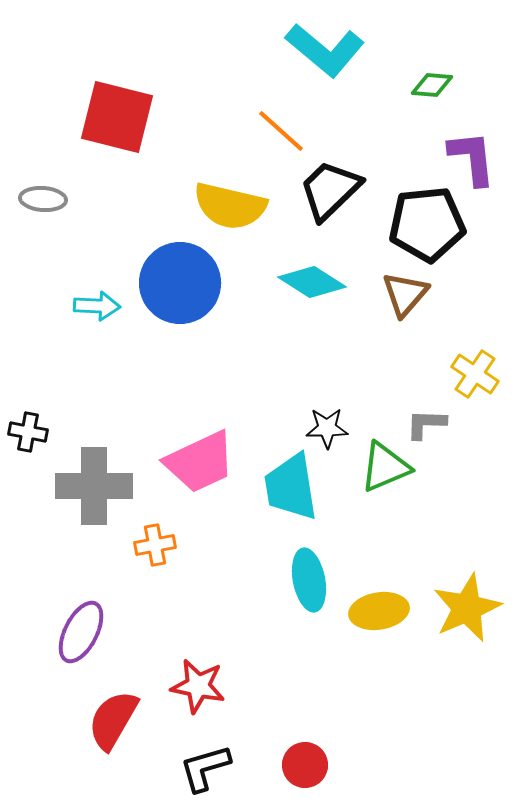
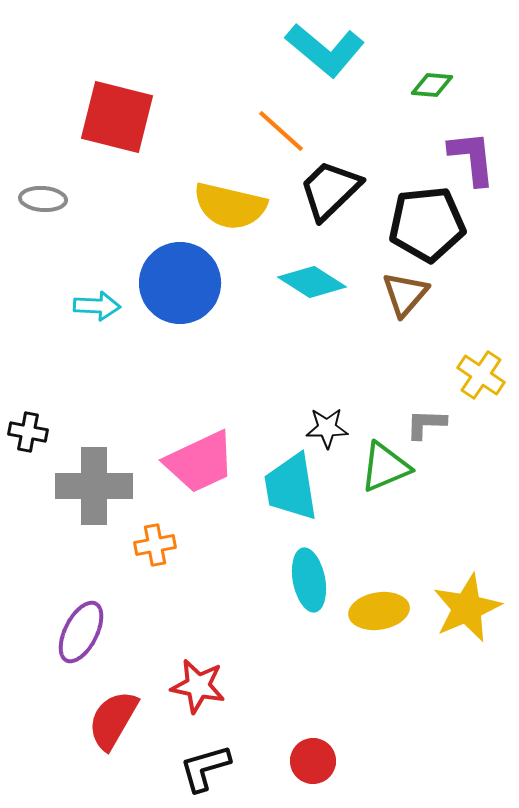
yellow cross: moved 6 px right, 1 px down
red circle: moved 8 px right, 4 px up
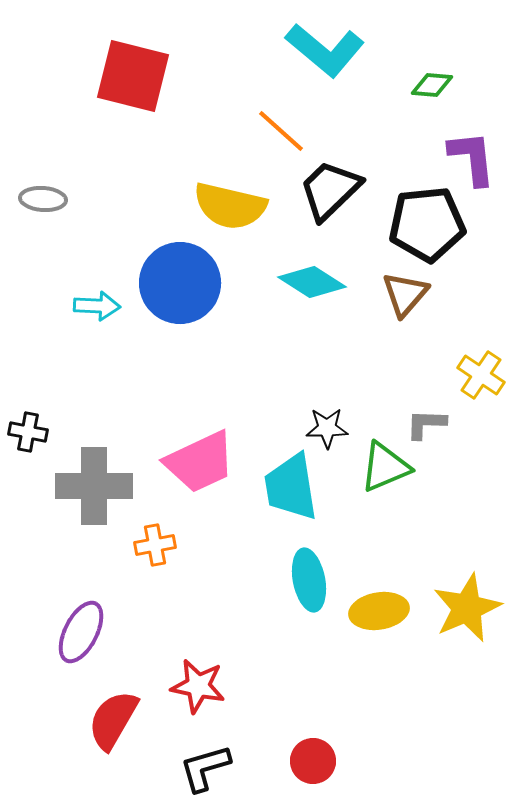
red square: moved 16 px right, 41 px up
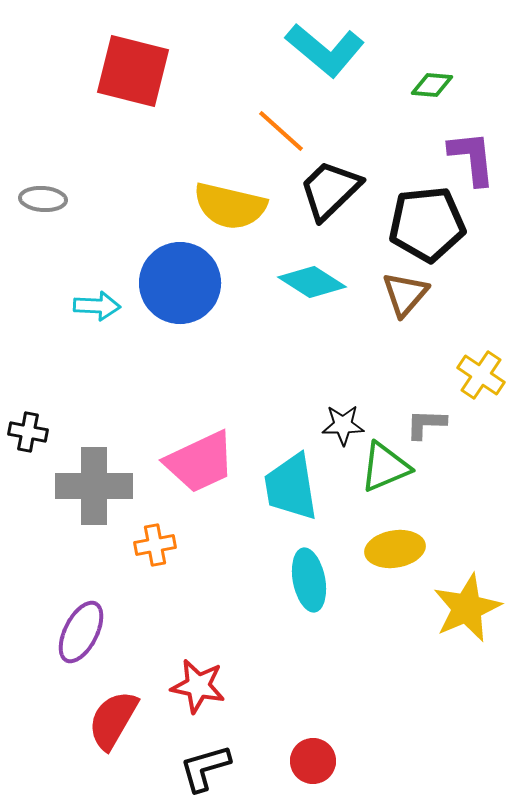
red square: moved 5 px up
black star: moved 16 px right, 3 px up
yellow ellipse: moved 16 px right, 62 px up
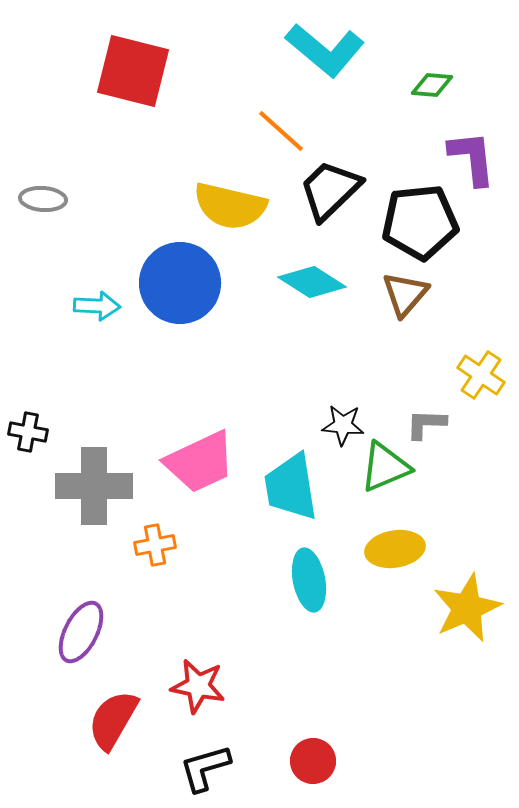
black pentagon: moved 7 px left, 2 px up
black star: rotated 6 degrees clockwise
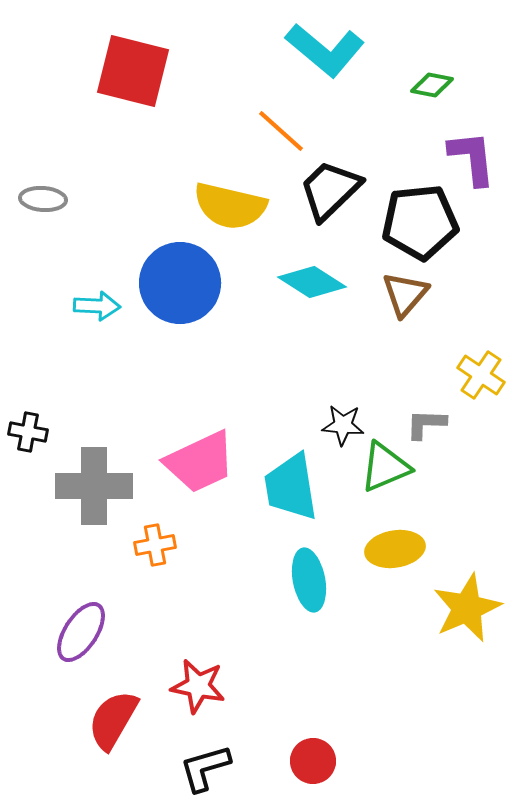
green diamond: rotated 6 degrees clockwise
purple ellipse: rotated 6 degrees clockwise
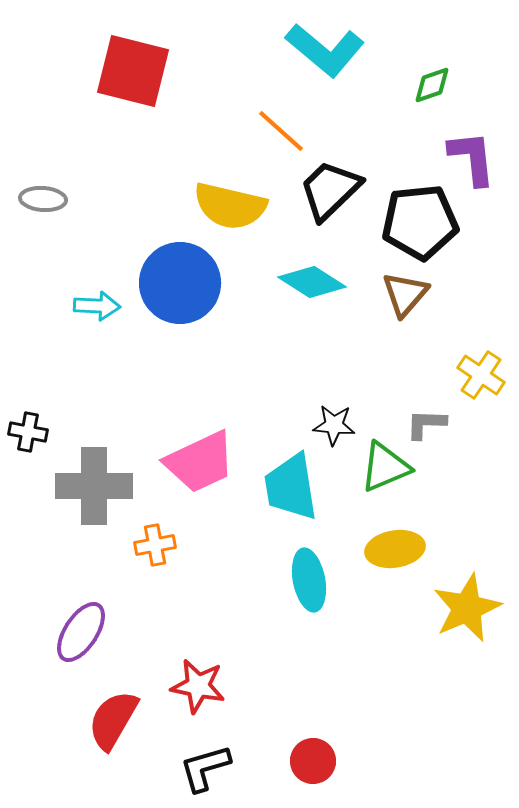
green diamond: rotated 30 degrees counterclockwise
black star: moved 9 px left
